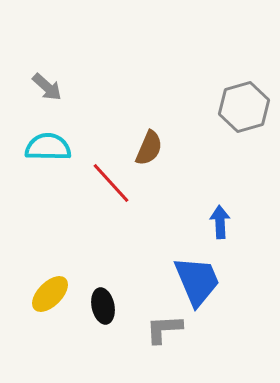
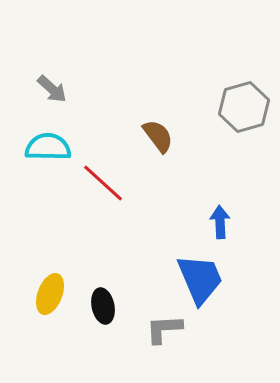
gray arrow: moved 5 px right, 2 px down
brown semicircle: moved 9 px right, 12 px up; rotated 60 degrees counterclockwise
red line: moved 8 px left; rotated 6 degrees counterclockwise
blue trapezoid: moved 3 px right, 2 px up
yellow ellipse: rotated 24 degrees counterclockwise
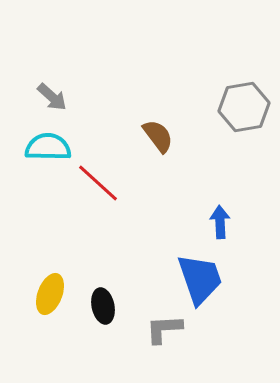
gray arrow: moved 8 px down
gray hexagon: rotated 6 degrees clockwise
red line: moved 5 px left
blue trapezoid: rotated 4 degrees clockwise
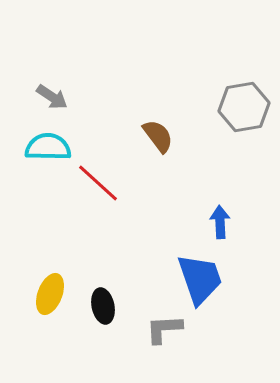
gray arrow: rotated 8 degrees counterclockwise
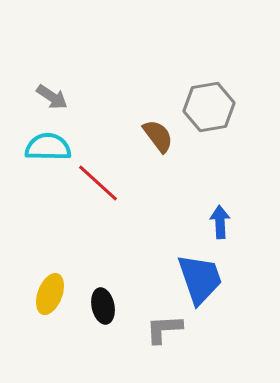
gray hexagon: moved 35 px left
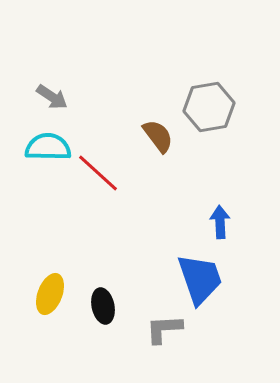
red line: moved 10 px up
